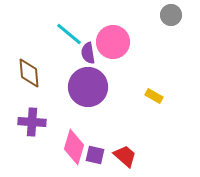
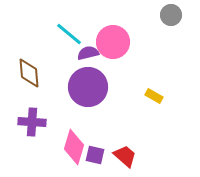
purple semicircle: rotated 85 degrees clockwise
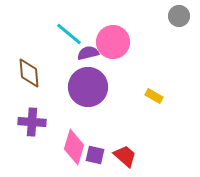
gray circle: moved 8 px right, 1 px down
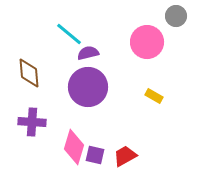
gray circle: moved 3 px left
pink circle: moved 34 px right
red trapezoid: rotated 70 degrees counterclockwise
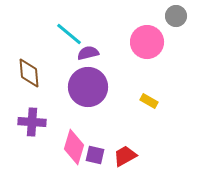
yellow rectangle: moved 5 px left, 5 px down
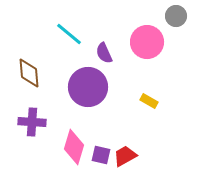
purple semicircle: moved 16 px right; rotated 100 degrees counterclockwise
purple square: moved 6 px right
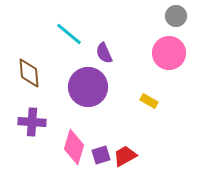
pink circle: moved 22 px right, 11 px down
purple square: rotated 30 degrees counterclockwise
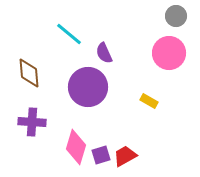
pink diamond: moved 2 px right
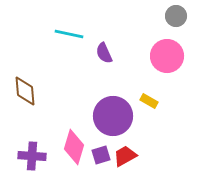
cyan line: rotated 28 degrees counterclockwise
pink circle: moved 2 px left, 3 px down
brown diamond: moved 4 px left, 18 px down
purple circle: moved 25 px right, 29 px down
purple cross: moved 34 px down
pink diamond: moved 2 px left
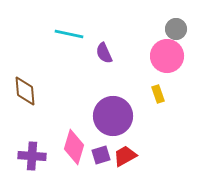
gray circle: moved 13 px down
yellow rectangle: moved 9 px right, 7 px up; rotated 42 degrees clockwise
